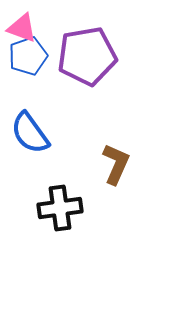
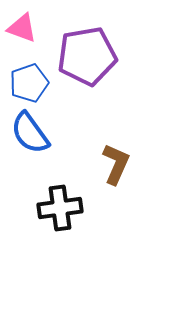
blue pentagon: moved 1 px right, 27 px down
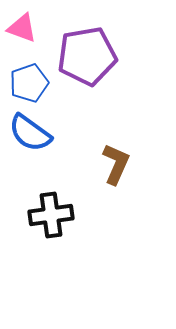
blue semicircle: rotated 18 degrees counterclockwise
black cross: moved 9 px left, 7 px down
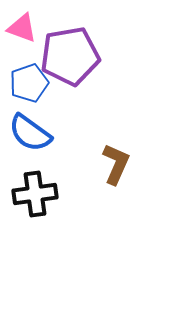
purple pentagon: moved 17 px left
black cross: moved 16 px left, 21 px up
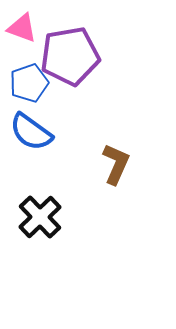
blue semicircle: moved 1 px right, 1 px up
black cross: moved 5 px right, 23 px down; rotated 36 degrees counterclockwise
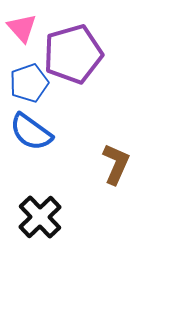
pink triangle: rotated 28 degrees clockwise
purple pentagon: moved 3 px right, 2 px up; rotated 6 degrees counterclockwise
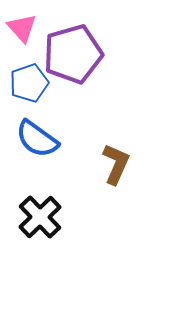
blue semicircle: moved 6 px right, 7 px down
